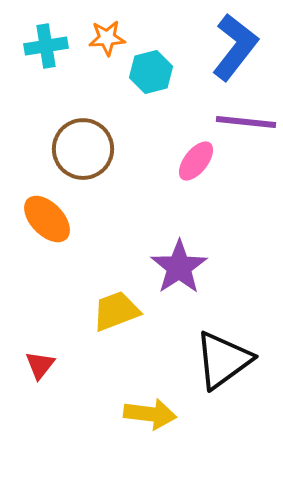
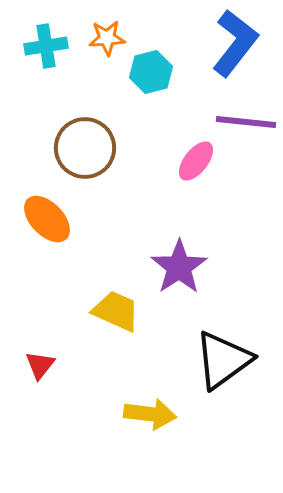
blue L-shape: moved 4 px up
brown circle: moved 2 px right, 1 px up
yellow trapezoid: rotated 45 degrees clockwise
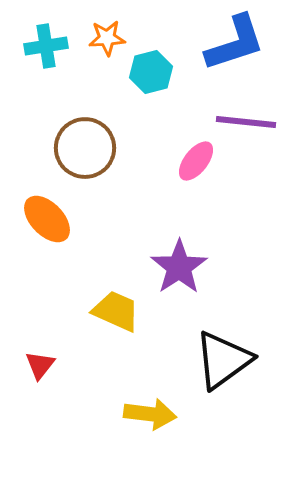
blue L-shape: rotated 34 degrees clockwise
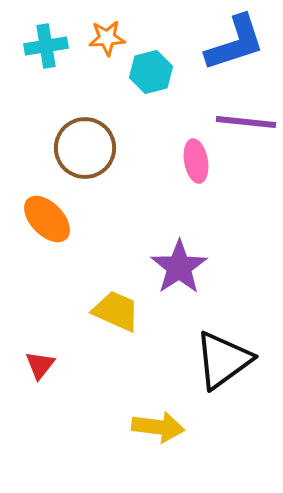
pink ellipse: rotated 48 degrees counterclockwise
yellow arrow: moved 8 px right, 13 px down
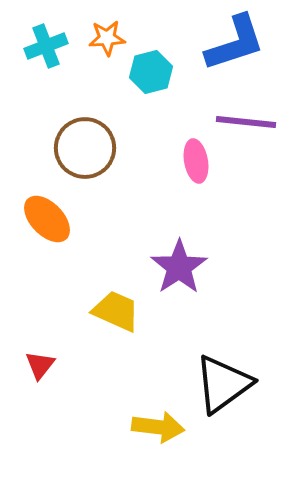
cyan cross: rotated 12 degrees counterclockwise
black triangle: moved 24 px down
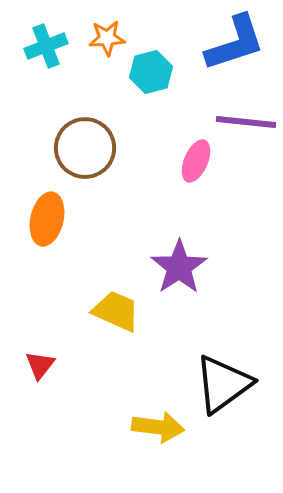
pink ellipse: rotated 33 degrees clockwise
orange ellipse: rotated 57 degrees clockwise
